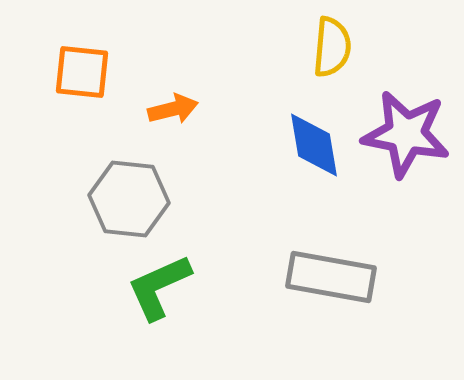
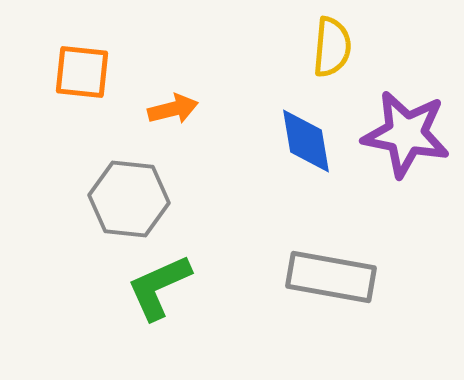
blue diamond: moved 8 px left, 4 px up
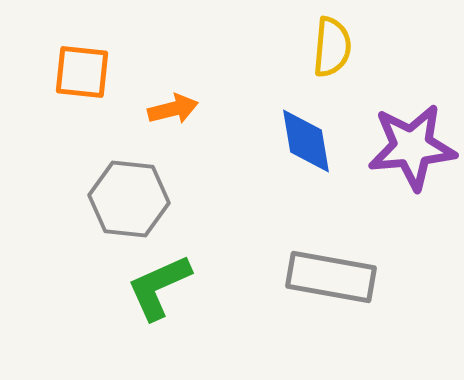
purple star: moved 6 px right, 13 px down; rotated 16 degrees counterclockwise
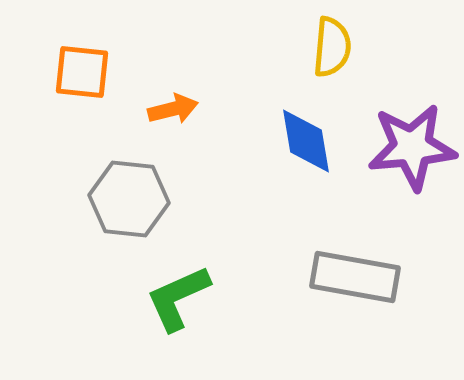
gray rectangle: moved 24 px right
green L-shape: moved 19 px right, 11 px down
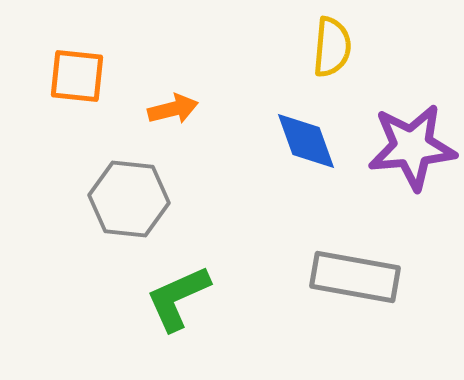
orange square: moved 5 px left, 4 px down
blue diamond: rotated 10 degrees counterclockwise
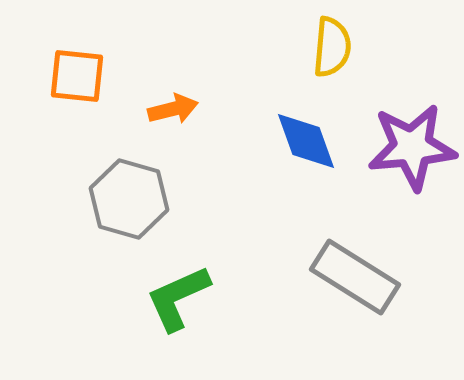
gray hexagon: rotated 10 degrees clockwise
gray rectangle: rotated 22 degrees clockwise
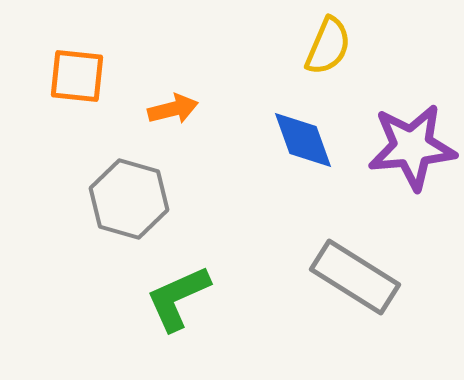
yellow semicircle: moved 4 px left, 1 px up; rotated 18 degrees clockwise
blue diamond: moved 3 px left, 1 px up
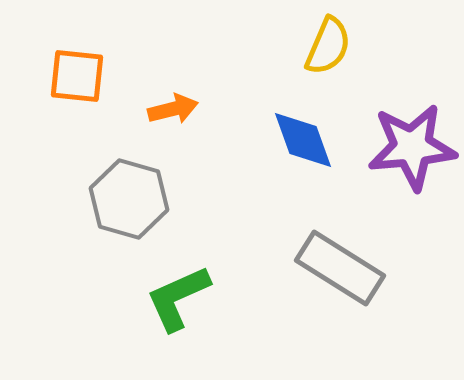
gray rectangle: moved 15 px left, 9 px up
